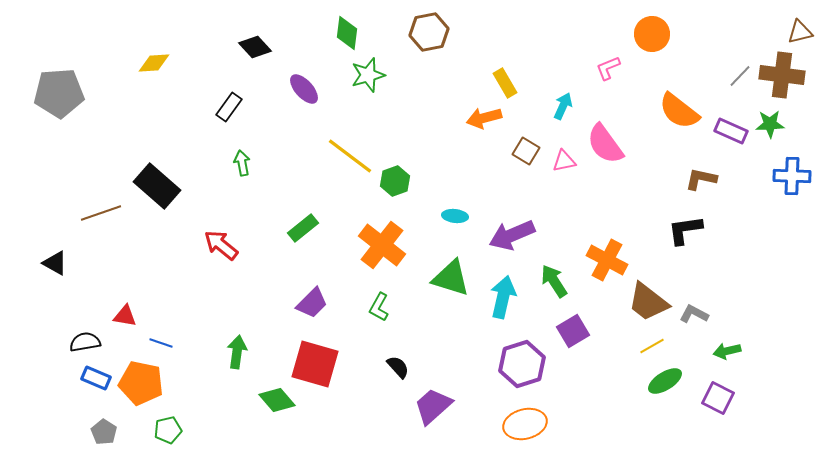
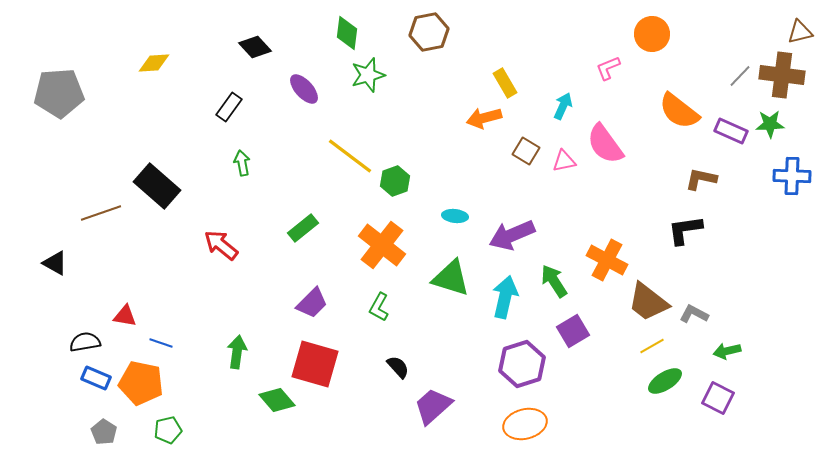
cyan arrow at (503, 297): moved 2 px right
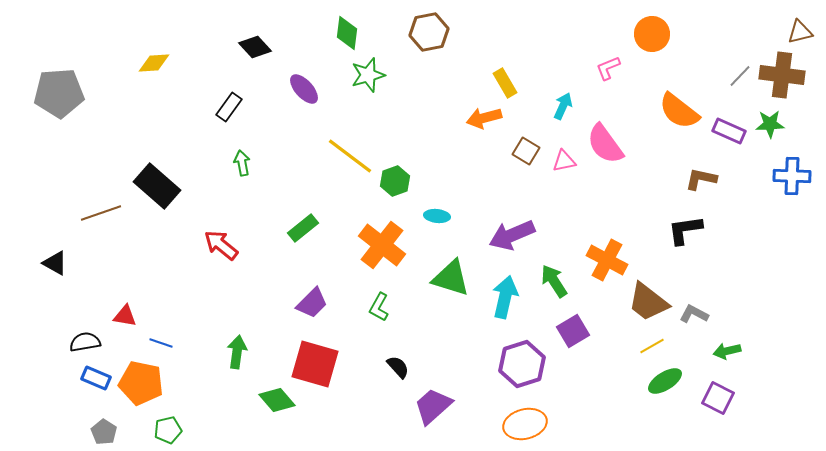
purple rectangle at (731, 131): moved 2 px left
cyan ellipse at (455, 216): moved 18 px left
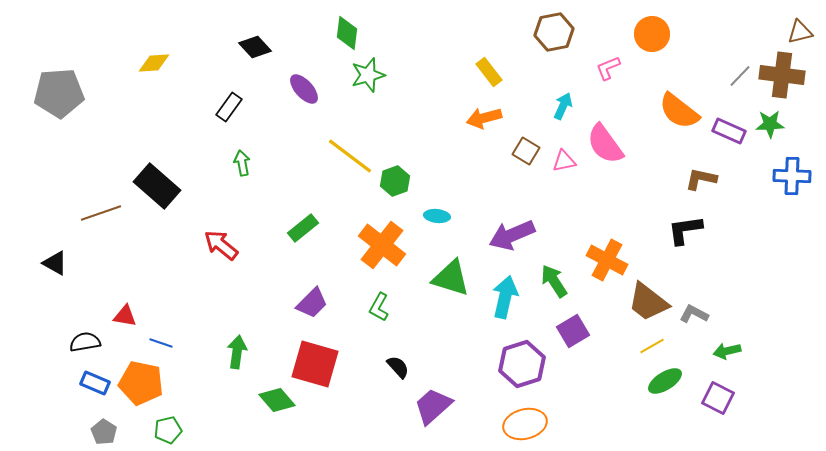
brown hexagon at (429, 32): moved 125 px right
yellow rectangle at (505, 83): moved 16 px left, 11 px up; rotated 8 degrees counterclockwise
blue rectangle at (96, 378): moved 1 px left, 5 px down
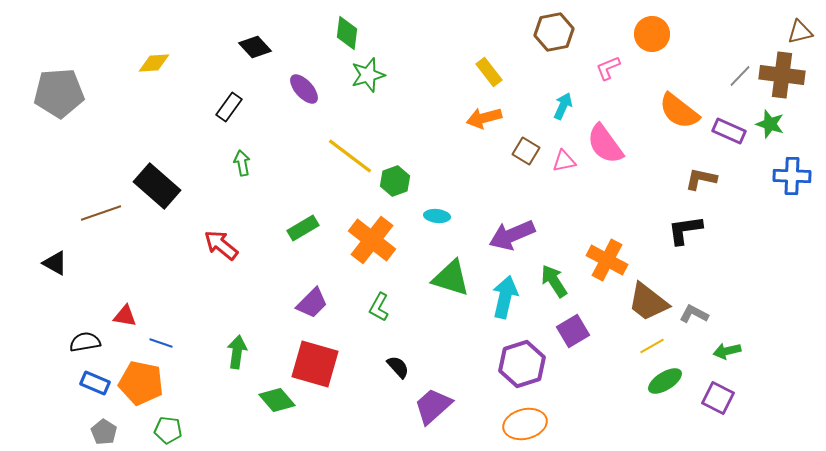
green star at (770, 124): rotated 20 degrees clockwise
green rectangle at (303, 228): rotated 8 degrees clockwise
orange cross at (382, 245): moved 10 px left, 5 px up
green pentagon at (168, 430): rotated 20 degrees clockwise
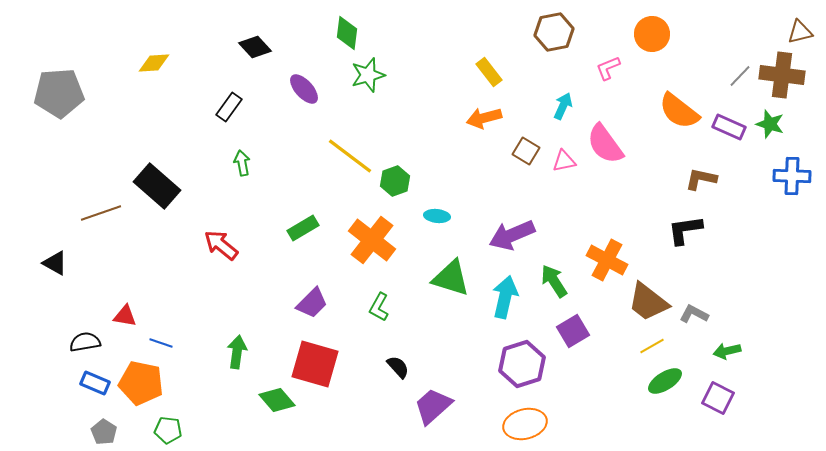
purple rectangle at (729, 131): moved 4 px up
